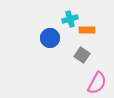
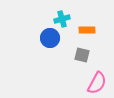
cyan cross: moved 8 px left
gray square: rotated 21 degrees counterclockwise
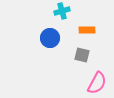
cyan cross: moved 8 px up
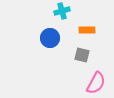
pink semicircle: moved 1 px left
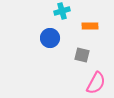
orange rectangle: moved 3 px right, 4 px up
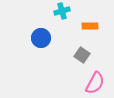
blue circle: moved 9 px left
gray square: rotated 21 degrees clockwise
pink semicircle: moved 1 px left
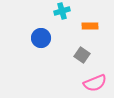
pink semicircle: rotated 40 degrees clockwise
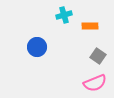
cyan cross: moved 2 px right, 4 px down
blue circle: moved 4 px left, 9 px down
gray square: moved 16 px right, 1 px down
